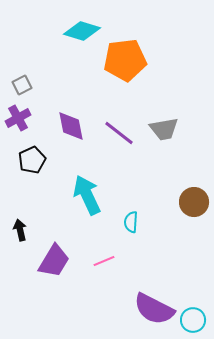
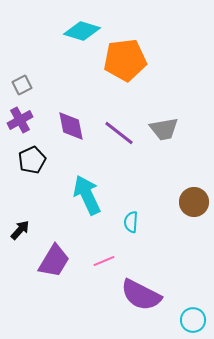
purple cross: moved 2 px right, 2 px down
black arrow: rotated 55 degrees clockwise
purple semicircle: moved 13 px left, 14 px up
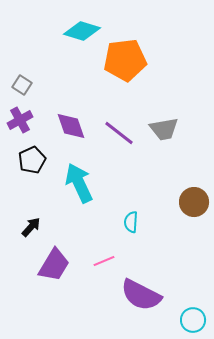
gray square: rotated 30 degrees counterclockwise
purple diamond: rotated 8 degrees counterclockwise
cyan arrow: moved 8 px left, 12 px up
black arrow: moved 11 px right, 3 px up
purple trapezoid: moved 4 px down
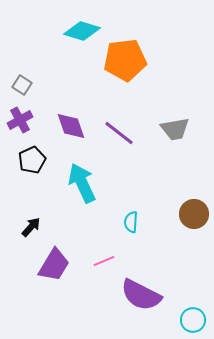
gray trapezoid: moved 11 px right
cyan arrow: moved 3 px right
brown circle: moved 12 px down
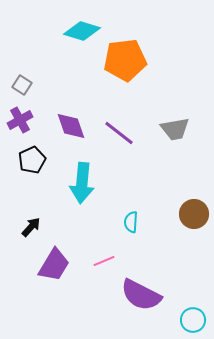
cyan arrow: rotated 150 degrees counterclockwise
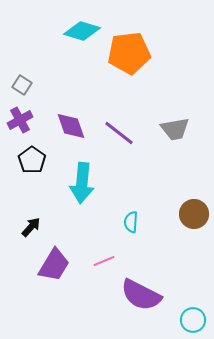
orange pentagon: moved 4 px right, 7 px up
black pentagon: rotated 12 degrees counterclockwise
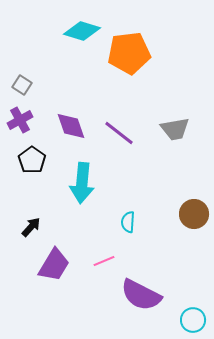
cyan semicircle: moved 3 px left
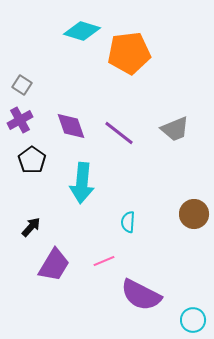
gray trapezoid: rotated 12 degrees counterclockwise
